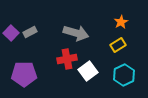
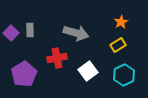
gray rectangle: moved 2 px up; rotated 64 degrees counterclockwise
red cross: moved 10 px left, 1 px up
purple pentagon: rotated 30 degrees counterclockwise
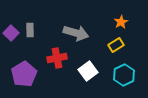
yellow rectangle: moved 2 px left
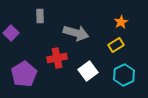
gray rectangle: moved 10 px right, 14 px up
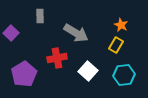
orange star: moved 3 px down; rotated 16 degrees counterclockwise
gray arrow: rotated 15 degrees clockwise
yellow rectangle: rotated 28 degrees counterclockwise
white square: rotated 12 degrees counterclockwise
cyan hexagon: rotated 20 degrees clockwise
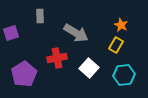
purple square: rotated 28 degrees clockwise
white square: moved 1 px right, 3 px up
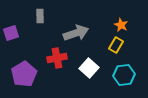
gray arrow: rotated 50 degrees counterclockwise
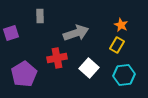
yellow rectangle: moved 1 px right
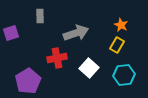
purple pentagon: moved 4 px right, 7 px down
